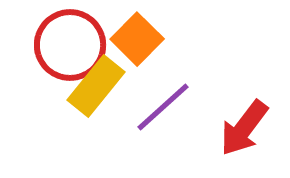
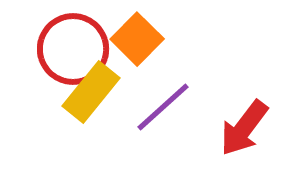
red circle: moved 3 px right, 4 px down
yellow rectangle: moved 5 px left, 6 px down
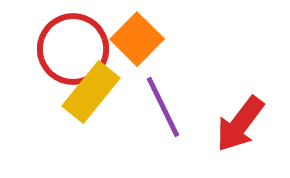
purple line: rotated 74 degrees counterclockwise
red arrow: moved 4 px left, 4 px up
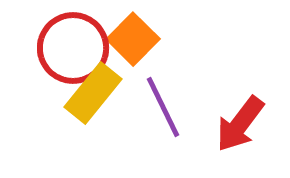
orange square: moved 4 px left
red circle: moved 1 px up
yellow rectangle: moved 2 px right, 1 px down
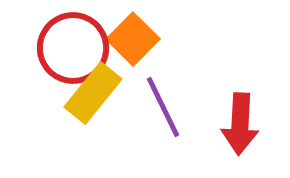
red arrow: rotated 34 degrees counterclockwise
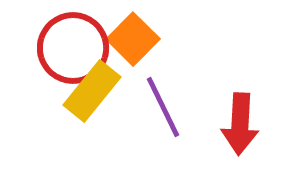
yellow rectangle: moved 1 px left, 2 px up
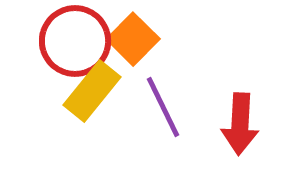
red circle: moved 2 px right, 7 px up
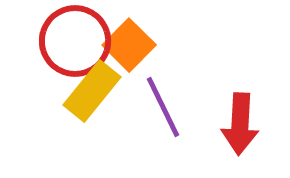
orange square: moved 4 px left, 6 px down
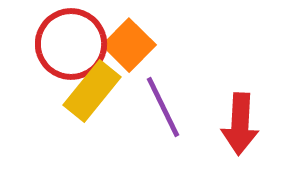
red circle: moved 4 px left, 3 px down
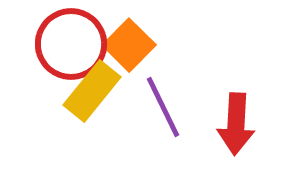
red arrow: moved 4 px left
